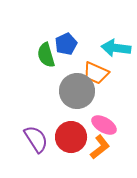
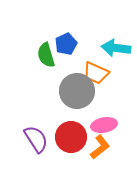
pink ellipse: rotated 40 degrees counterclockwise
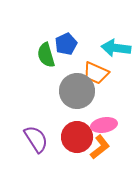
red circle: moved 6 px right
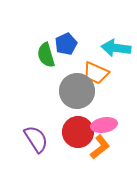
red circle: moved 1 px right, 5 px up
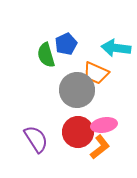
gray circle: moved 1 px up
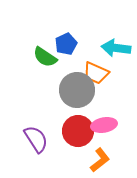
green semicircle: moved 1 px left, 2 px down; rotated 40 degrees counterclockwise
red circle: moved 1 px up
orange L-shape: moved 13 px down
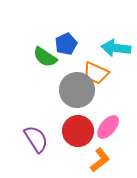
pink ellipse: moved 4 px right, 2 px down; rotated 40 degrees counterclockwise
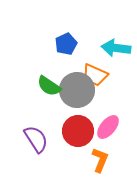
green semicircle: moved 4 px right, 29 px down
orange trapezoid: moved 1 px left, 2 px down
orange L-shape: rotated 30 degrees counterclockwise
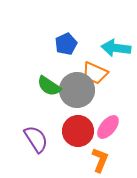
orange trapezoid: moved 2 px up
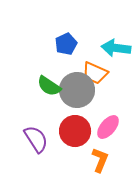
red circle: moved 3 px left
